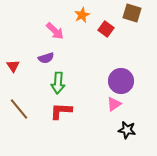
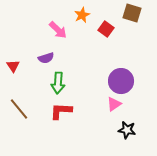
pink arrow: moved 3 px right, 1 px up
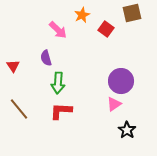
brown square: rotated 30 degrees counterclockwise
purple semicircle: rotated 91 degrees clockwise
black star: rotated 24 degrees clockwise
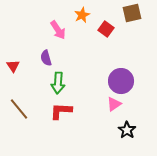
pink arrow: rotated 12 degrees clockwise
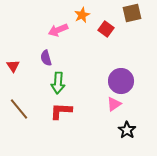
pink arrow: rotated 102 degrees clockwise
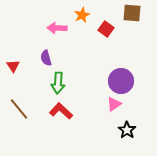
brown square: rotated 18 degrees clockwise
pink arrow: moved 1 px left, 2 px up; rotated 24 degrees clockwise
red L-shape: rotated 40 degrees clockwise
